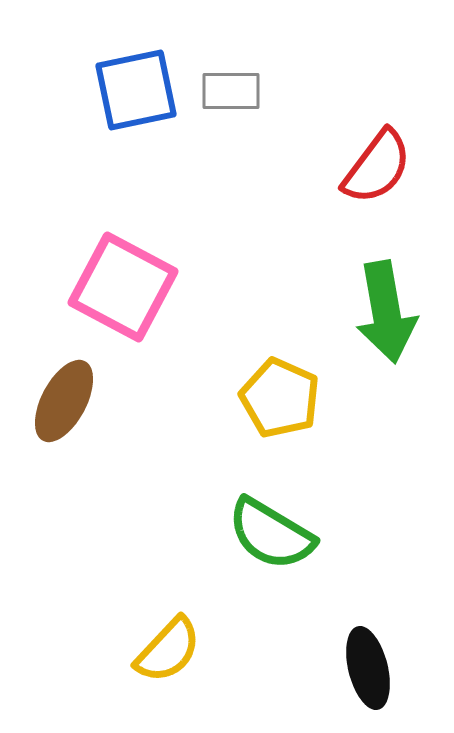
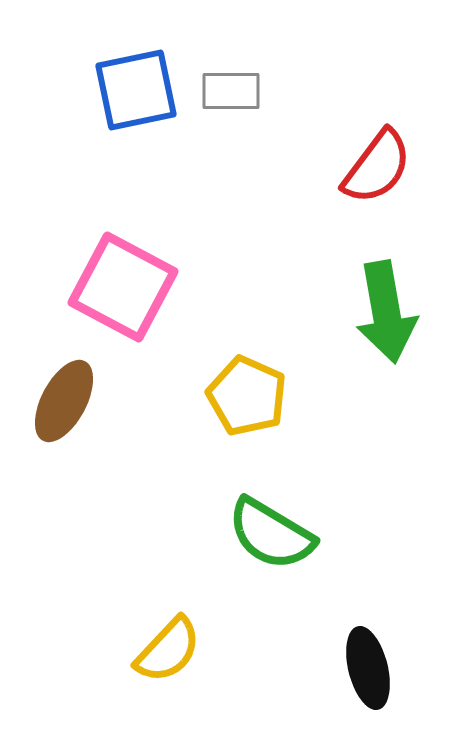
yellow pentagon: moved 33 px left, 2 px up
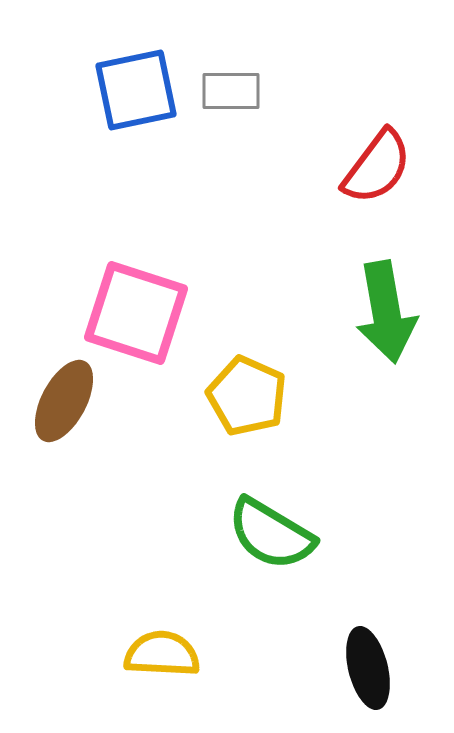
pink square: moved 13 px right, 26 px down; rotated 10 degrees counterclockwise
yellow semicircle: moved 6 px left, 4 px down; rotated 130 degrees counterclockwise
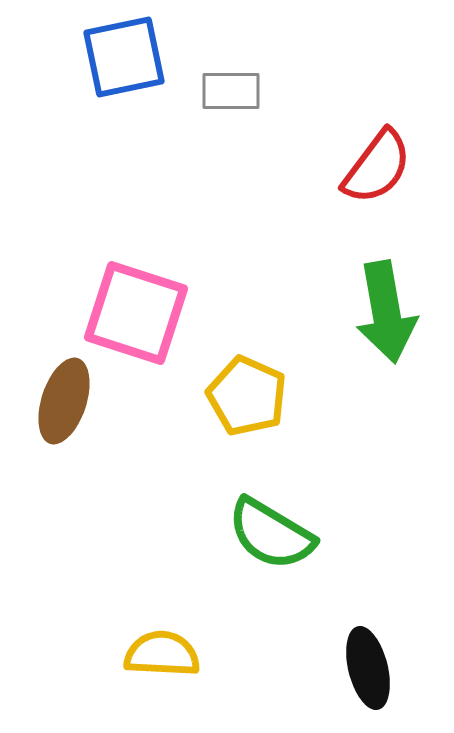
blue square: moved 12 px left, 33 px up
brown ellipse: rotated 10 degrees counterclockwise
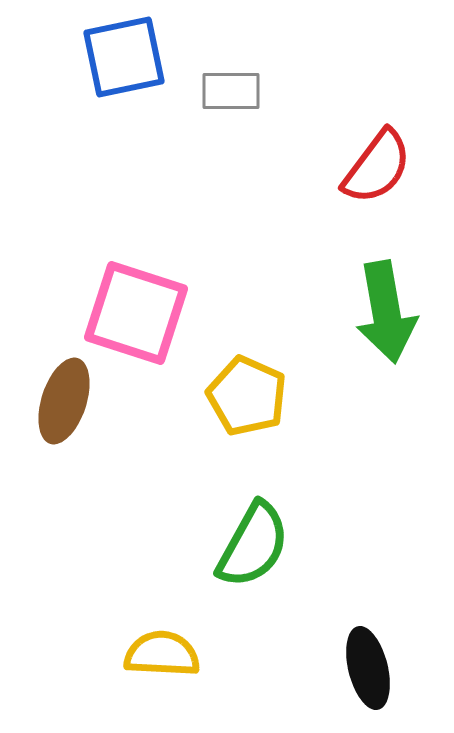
green semicircle: moved 18 px left, 11 px down; rotated 92 degrees counterclockwise
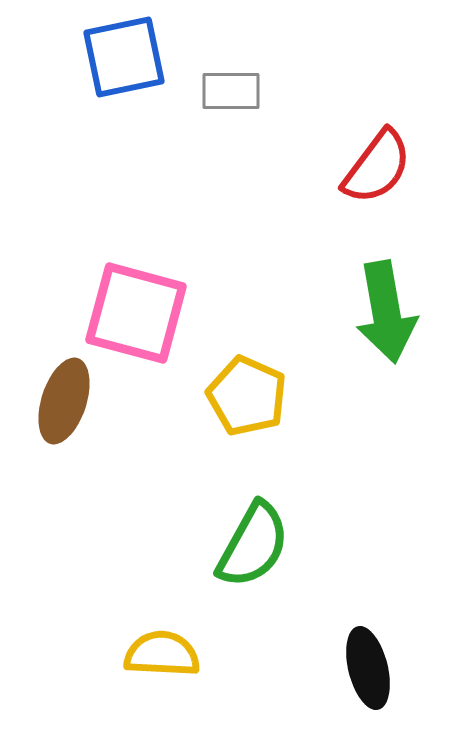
pink square: rotated 3 degrees counterclockwise
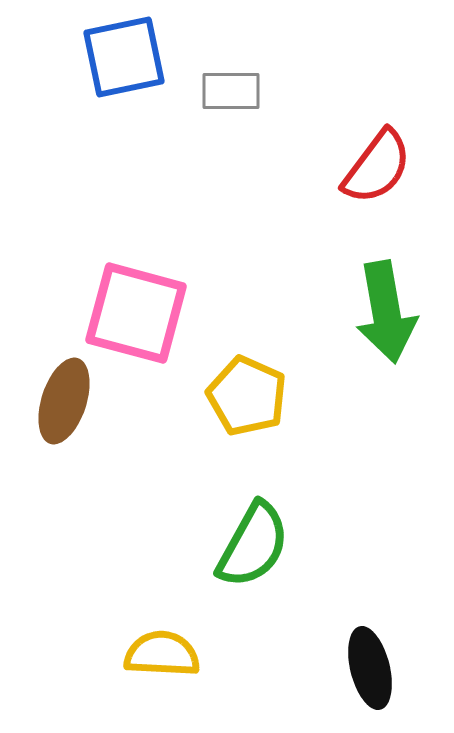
black ellipse: moved 2 px right
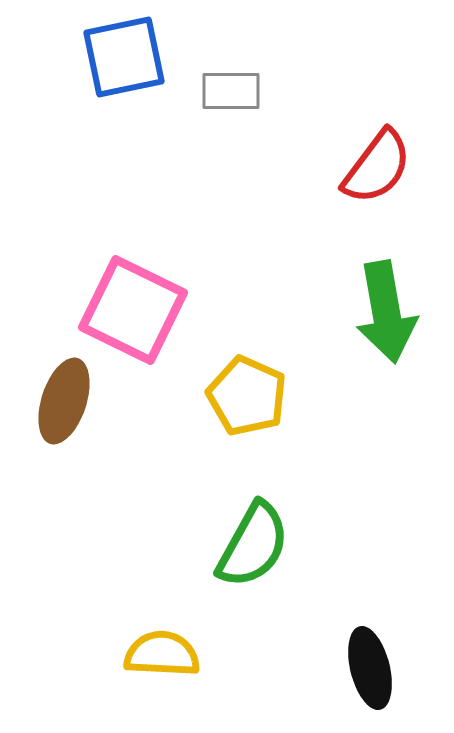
pink square: moved 3 px left, 3 px up; rotated 11 degrees clockwise
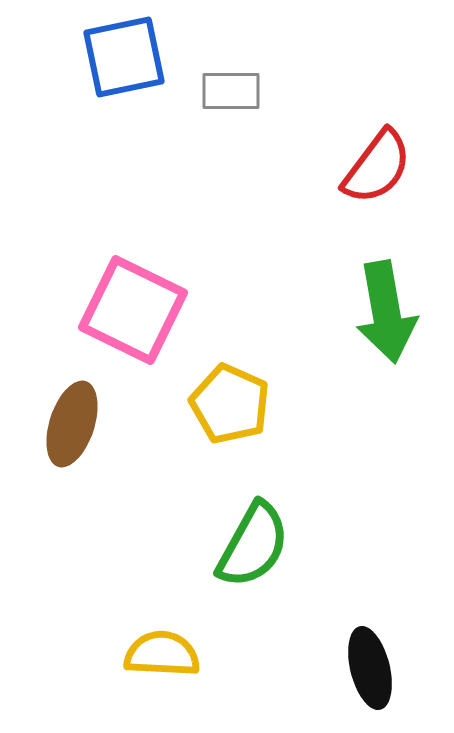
yellow pentagon: moved 17 px left, 8 px down
brown ellipse: moved 8 px right, 23 px down
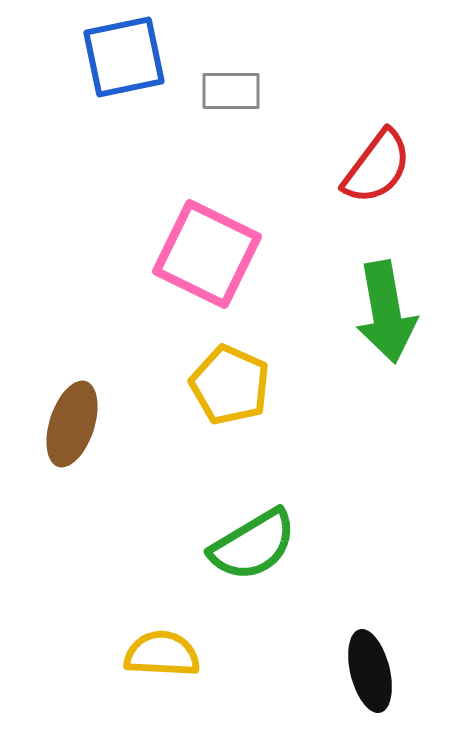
pink square: moved 74 px right, 56 px up
yellow pentagon: moved 19 px up
green semicircle: rotated 30 degrees clockwise
black ellipse: moved 3 px down
